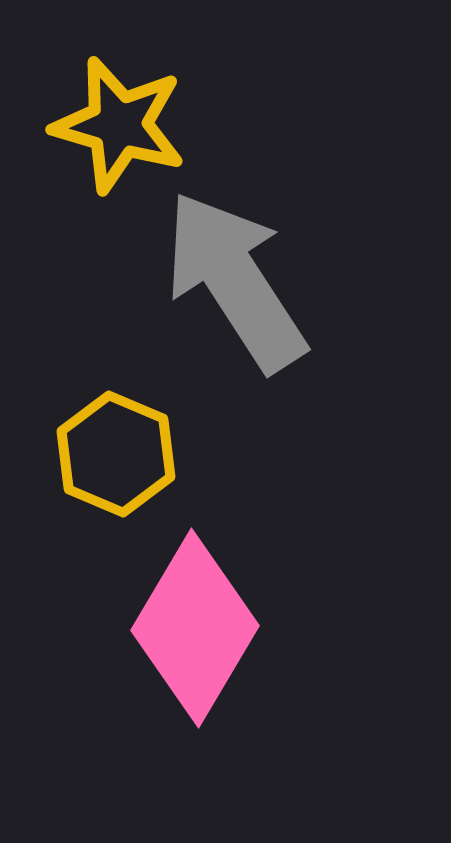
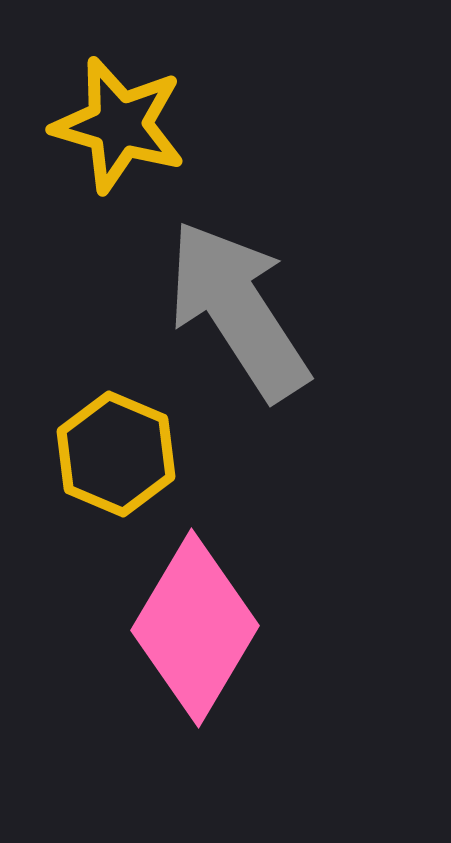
gray arrow: moved 3 px right, 29 px down
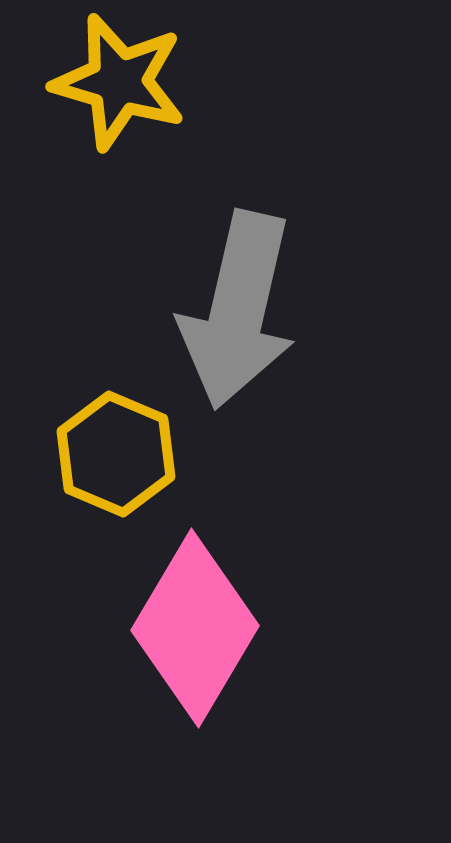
yellow star: moved 43 px up
gray arrow: rotated 134 degrees counterclockwise
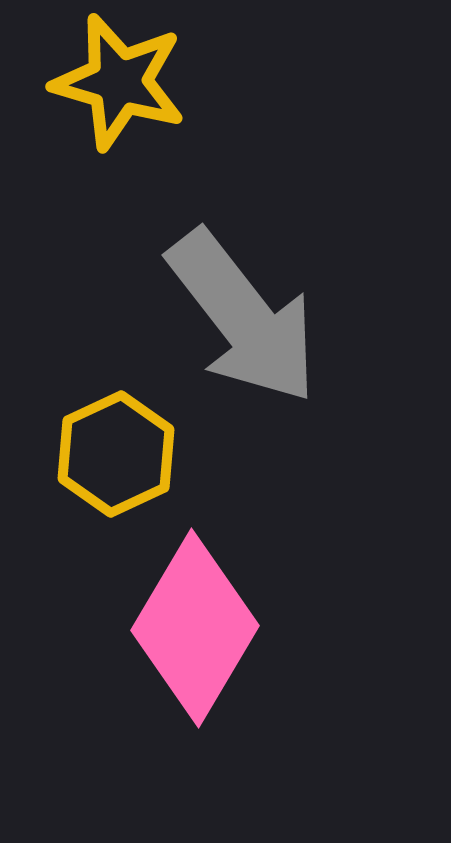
gray arrow: moved 5 px right, 7 px down; rotated 51 degrees counterclockwise
yellow hexagon: rotated 12 degrees clockwise
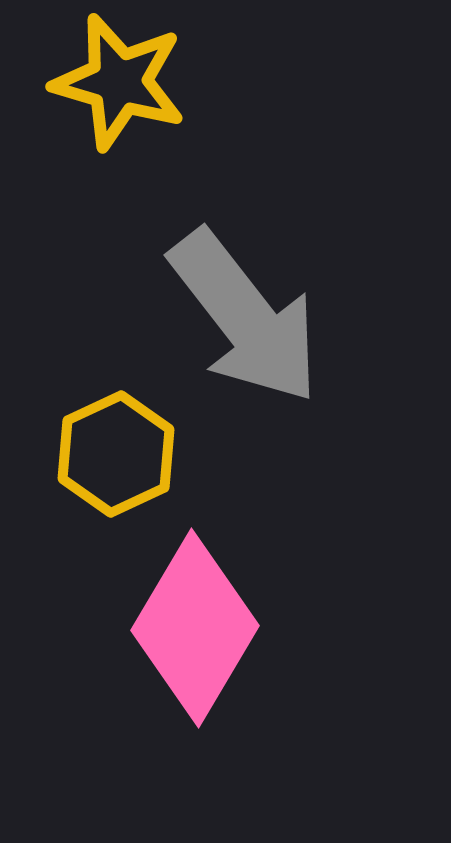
gray arrow: moved 2 px right
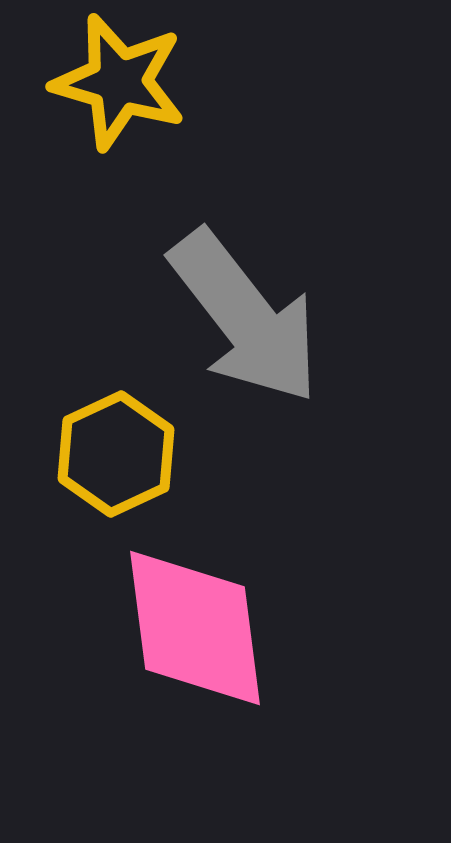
pink diamond: rotated 38 degrees counterclockwise
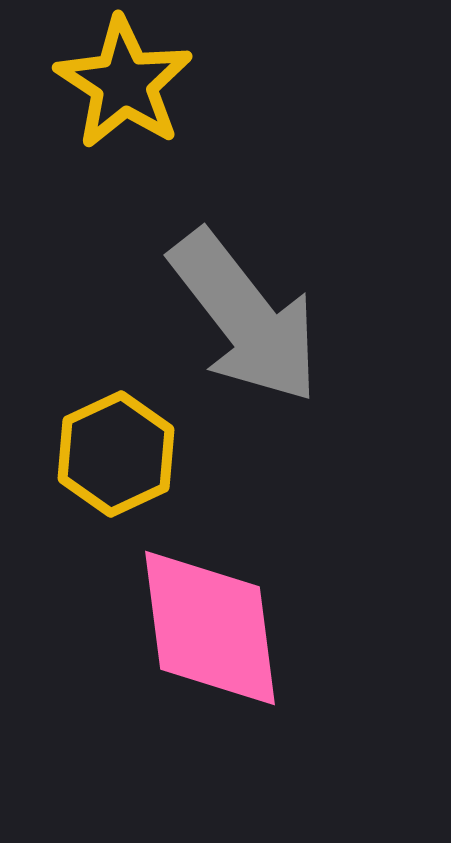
yellow star: moved 5 px right, 1 px down; rotated 17 degrees clockwise
pink diamond: moved 15 px right
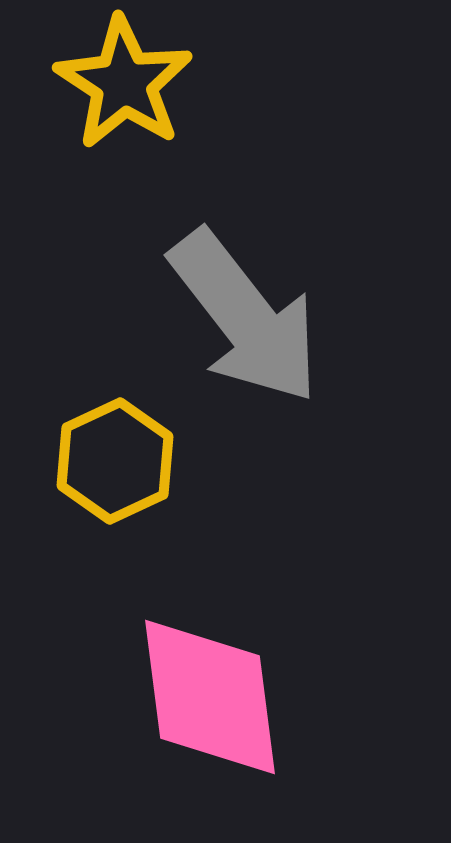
yellow hexagon: moved 1 px left, 7 px down
pink diamond: moved 69 px down
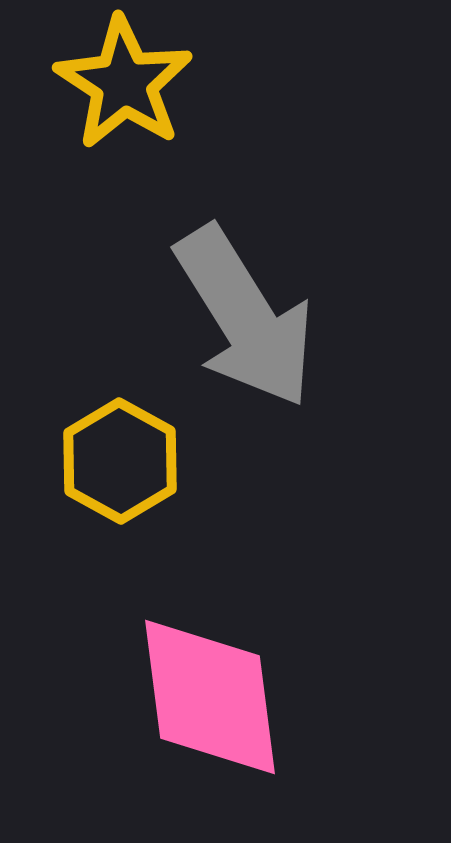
gray arrow: rotated 6 degrees clockwise
yellow hexagon: moved 5 px right; rotated 6 degrees counterclockwise
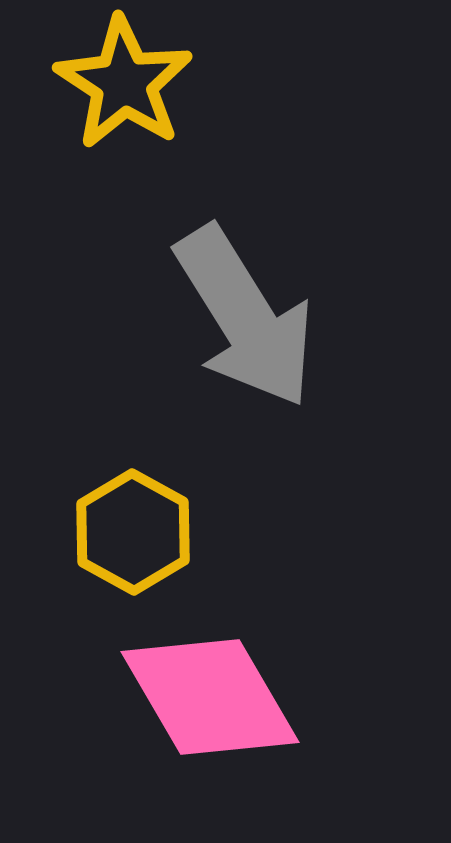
yellow hexagon: moved 13 px right, 71 px down
pink diamond: rotated 23 degrees counterclockwise
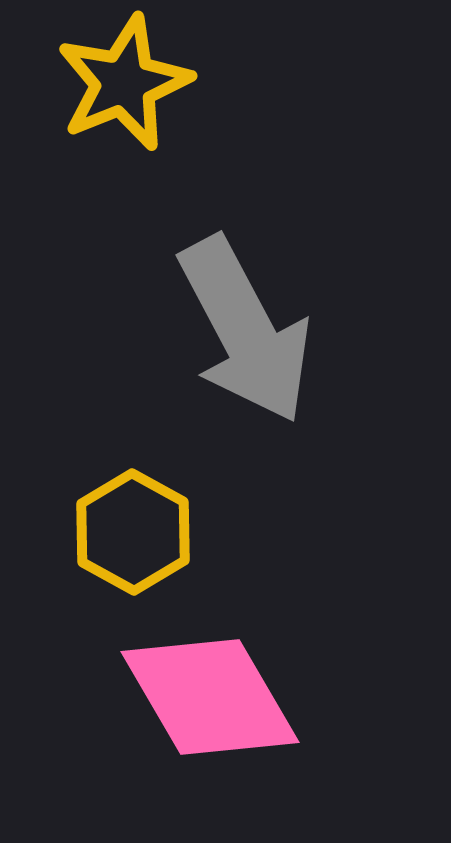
yellow star: rotated 17 degrees clockwise
gray arrow: moved 13 px down; rotated 4 degrees clockwise
